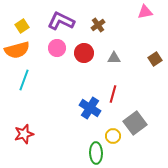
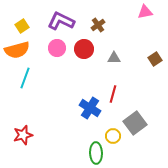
red circle: moved 4 px up
cyan line: moved 1 px right, 2 px up
red star: moved 1 px left, 1 px down
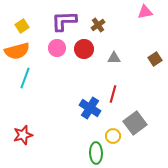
purple L-shape: moved 3 px right; rotated 28 degrees counterclockwise
orange semicircle: moved 1 px down
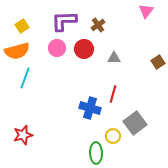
pink triangle: moved 1 px right, 1 px up; rotated 42 degrees counterclockwise
brown square: moved 3 px right, 3 px down
blue cross: rotated 15 degrees counterclockwise
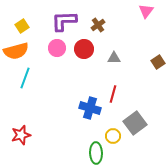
orange semicircle: moved 1 px left
red star: moved 2 px left
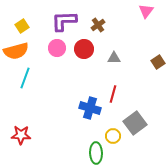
red star: rotated 18 degrees clockwise
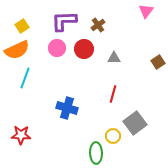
orange semicircle: moved 1 px right, 1 px up; rotated 10 degrees counterclockwise
blue cross: moved 23 px left
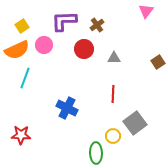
brown cross: moved 1 px left
pink circle: moved 13 px left, 3 px up
red line: rotated 12 degrees counterclockwise
blue cross: rotated 10 degrees clockwise
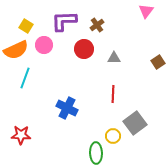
yellow square: moved 4 px right; rotated 24 degrees counterclockwise
orange semicircle: moved 1 px left
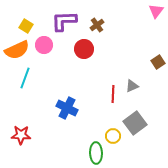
pink triangle: moved 10 px right
orange semicircle: moved 1 px right
gray triangle: moved 18 px right, 28 px down; rotated 24 degrees counterclockwise
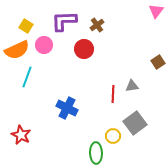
cyan line: moved 2 px right, 1 px up
gray triangle: rotated 16 degrees clockwise
red star: rotated 24 degrees clockwise
